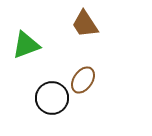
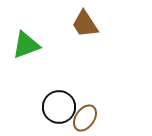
brown ellipse: moved 2 px right, 38 px down
black circle: moved 7 px right, 9 px down
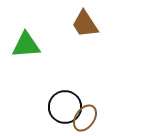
green triangle: rotated 16 degrees clockwise
black circle: moved 6 px right
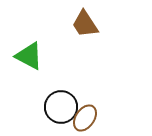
green triangle: moved 3 px right, 11 px down; rotated 32 degrees clockwise
black circle: moved 4 px left
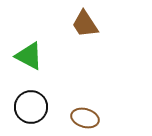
black circle: moved 30 px left
brown ellipse: rotated 72 degrees clockwise
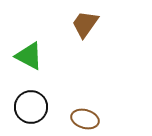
brown trapezoid: rotated 68 degrees clockwise
brown ellipse: moved 1 px down
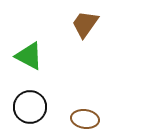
black circle: moved 1 px left
brown ellipse: rotated 8 degrees counterclockwise
